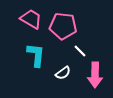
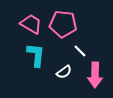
pink trapezoid: moved 5 px down
pink pentagon: moved 2 px up
white semicircle: moved 1 px right, 1 px up
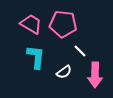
cyan L-shape: moved 2 px down
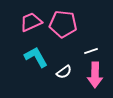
pink trapezoid: moved 2 px up; rotated 55 degrees counterclockwise
white line: moved 11 px right; rotated 64 degrees counterclockwise
cyan L-shape: rotated 35 degrees counterclockwise
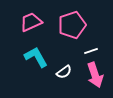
pink pentagon: moved 9 px right, 1 px down; rotated 24 degrees counterclockwise
pink arrow: rotated 20 degrees counterclockwise
